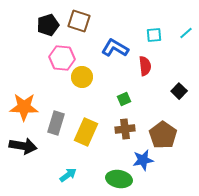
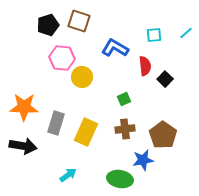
black square: moved 14 px left, 12 px up
green ellipse: moved 1 px right
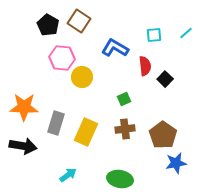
brown square: rotated 15 degrees clockwise
black pentagon: rotated 25 degrees counterclockwise
blue star: moved 33 px right, 3 px down
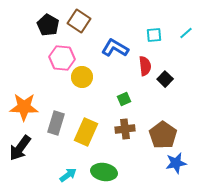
black arrow: moved 3 px left, 2 px down; rotated 116 degrees clockwise
green ellipse: moved 16 px left, 7 px up
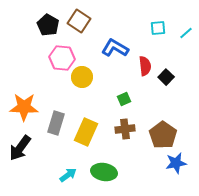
cyan square: moved 4 px right, 7 px up
black square: moved 1 px right, 2 px up
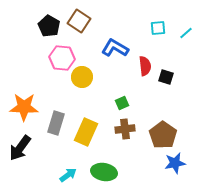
black pentagon: moved 1 px right, 1 px down
black square: rotated 28 degrees counterclockwise
green square: moved 2 px left, 4 px down
blue star: moved 1 px left
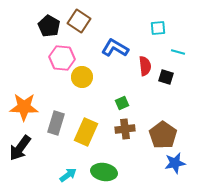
cyan line: moved 8 px left, 19 px down; rotated 56 degrees clockwise
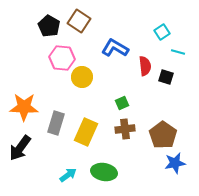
cyan square: moved 4 px right, 4 px down; rotated 28 degrees counterclockwise
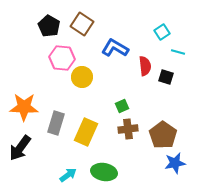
brown square: moved 3 px right, 3 px down
green square: moved 3 px down
brown cross: moved 3 px right
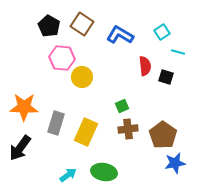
blue L-shape: moved 5 px right, 13 px up
